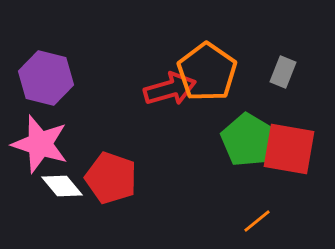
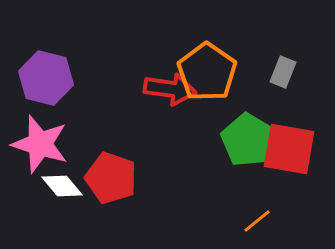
red arrow: rotated 24 degrees clockwise
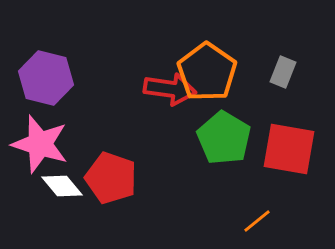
green pentagon: moved 24 px left, 2 px up
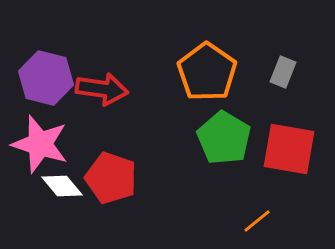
red arrow: moved 68 px left
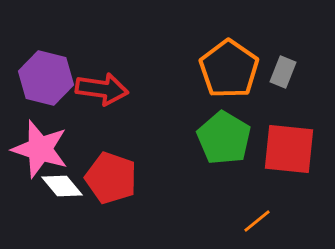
orange pentagon: moved 22 px right, 3 px up
pink star: moved 5 px down
red square: rotated 4 degrees counterclockwise
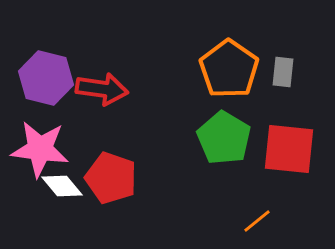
gray rectangle: rotated 16 degrees counterclockwise
pink star: rotated 10 degrees counterclockwise
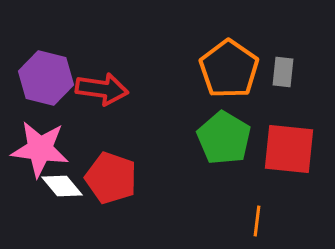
orange line: rotated 44 degrees counterclockwise
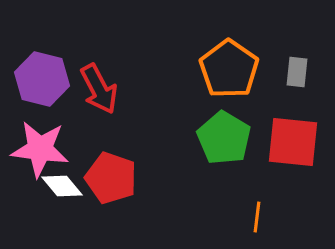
gray rectangle: moved 14 px right
purple hexagon: moved 4 px left, 1 px down
red arrow: moved 3 px left; rotated 54 degrees clockwise
red square: moved 4 px right, 7 px up
orange line: moved 4 px up
